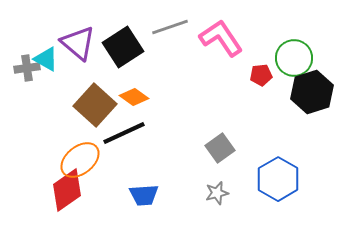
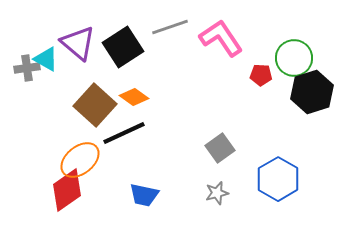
red pentagon: rotated 10 degrees clockwise
blue trapezoid: rotated 16 degrees clockwise
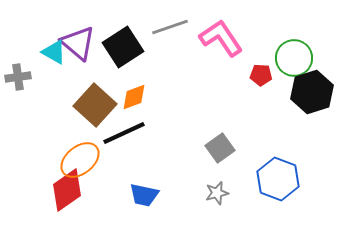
cyan triangle: moved 8 px right, 7 px up
gray cross: moved 9 px left, 9 px down
orange diamond: rotated 56 degrees counterclockwise
blue hexagon: rotated 9 degrees counterclockwise
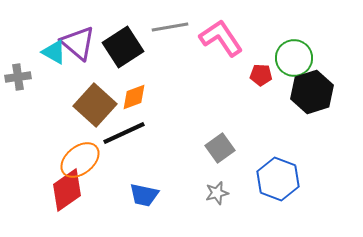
gray line: rotated 9 degrees clockwise
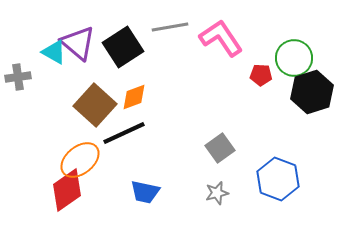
blue trapezoid: moved 1 px right, 3 px up
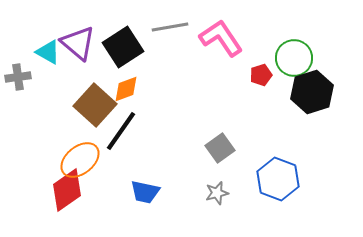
cyan triangle: moved 6 px left
red pentagon: rotated 20 degrees counterclockwise
orange diamond: moved 8 px left, 8 px up
black line: moved 3 px left, 2 px up; rotated 30 degrees counterclockwise
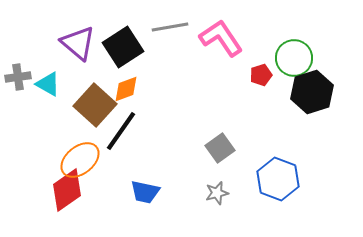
cyan triangle: moved 32 px down
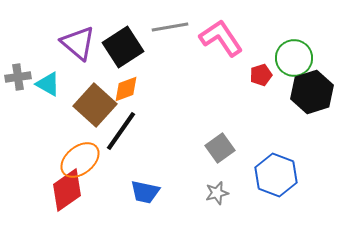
blue hexagon: moved 2 px left, 4 px up
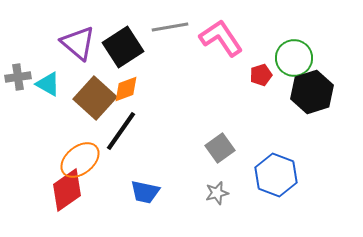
brown square: moved 7 px up
